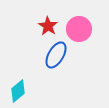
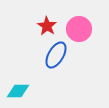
red star: moved 1 px left
cyan diamond: rotated 40 degrees clockwise
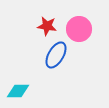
red star: rotated 24 degrees counterclockwise
